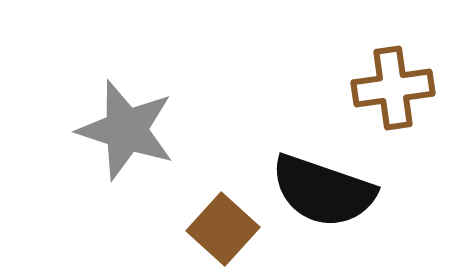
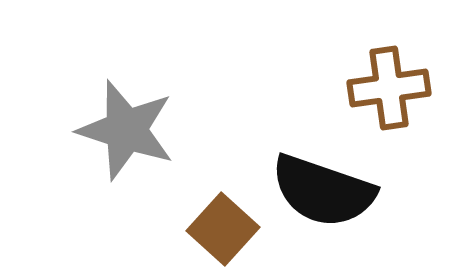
brown cross: moved 4 px left
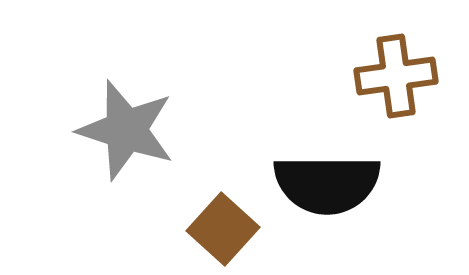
brown cross: moved 7 px right, 12 px up
black semicircle: moved 4 px right, 7 px up; rotated 19 degrees counterclockwise
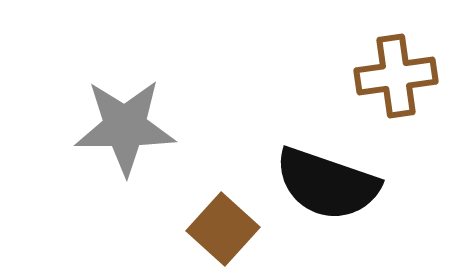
gray star: moved 1 px left, 3 px up; rotated 18 degrees counterclockwise
black semicircle: rotated 19 degrees clockwise
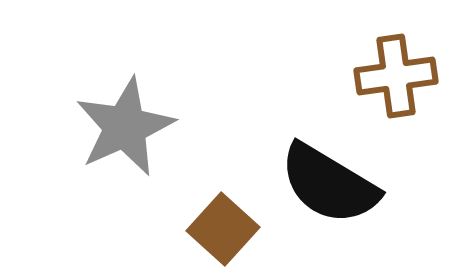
gray star: rotated 24 degrees counterclockwise
black semicircle: moved 2 px right; rotated 12 degrees clockwise
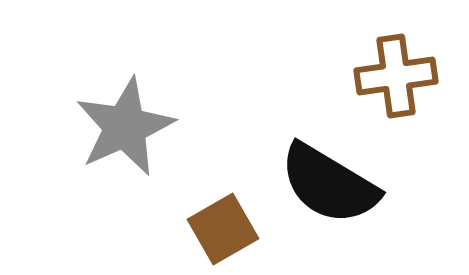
brown square: rotated 18 degrees clockwise
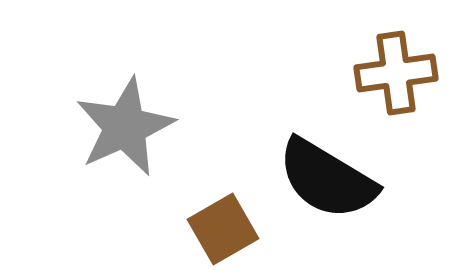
brown cross: moved 3 px up
black semicircle: moved 2 px left, 5 px up
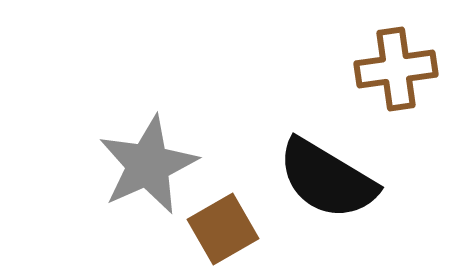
brown cross: moved 4 px up
gray star: moved 23 px right, 38 px down
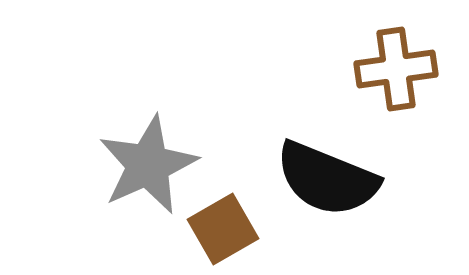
black semicircle: rotated 9 degrees counterclockwise
